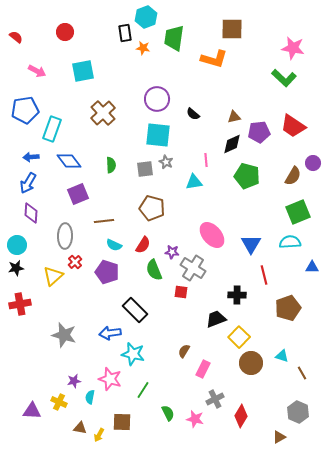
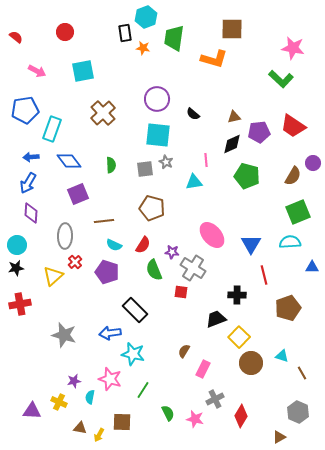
green L-shape at (284, 78): moved 3 px left, 1 px down
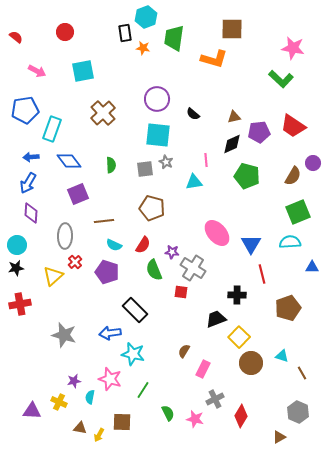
pink ellipse at (212, 235): moved 5 px right, 2 px up
red line at (264, 275): moved 2 px left, 1 px up
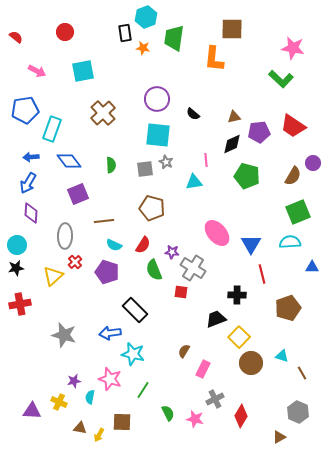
orange L-shape at (214, 59): rotated 80 degrees clockwise
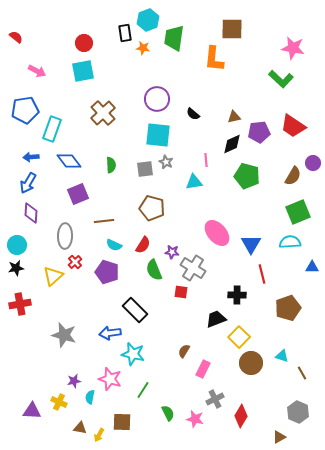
cyan hexagon at (146, 17): moved 2 px right, 3 px down
red circle at (65, 32): moved 19 px right, 11 px down
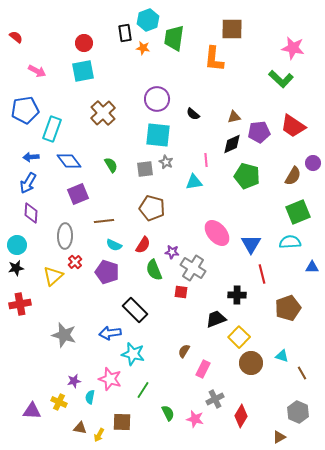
green semicircle at (111, 165): rotated 28 degrees counterclockwise
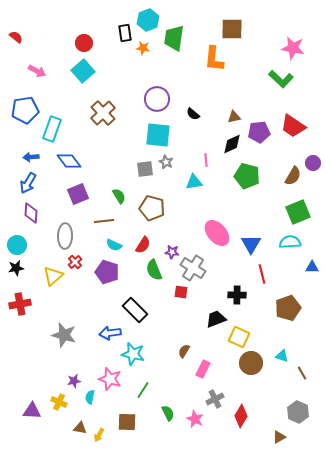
cyan square at (83, 71): rotated 30 degrees counterclockwise
green semicircle at (111, 165): moved 8 px right, 31 px down
yellow square at (239, 337): rotated 20 degrees counterclockwise
pink star at (195, 419): rotated 12 degrees clockwise
brown square at (122, 422): moved 5 px right
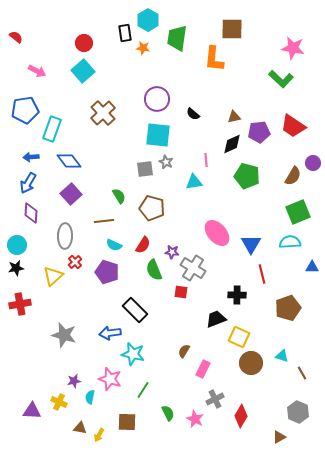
cyan hexagon at (148, 20): rotated 10 degrees counterclockwise
green trapezoid at (174, 38): moved 3 px right
purple square at (78, 194): moved 7 px left; rotated 20 degrees counterclockwise
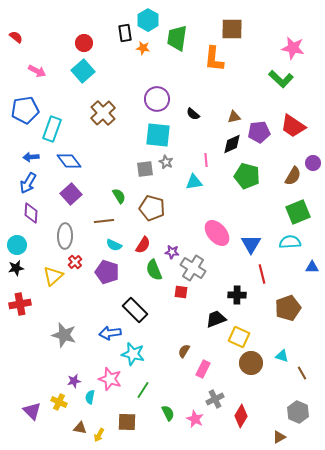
purple triangle at (32, 411): rotated 42 degrees clockwise
